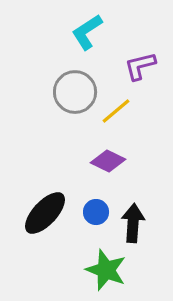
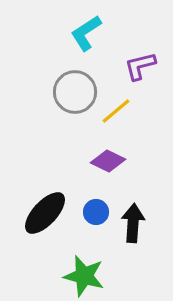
cyan L-shape: moved 1 px left, 1 px down
green star: moved 22 px left, 6 px down; rotated 6 degrees counterclockwise
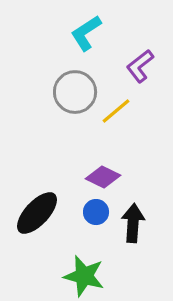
purple L-shape: rotated 24 degrees counterclockwise
purple diamond: moved 5 px left, 16 px down
black ellipse: moved 8 px left
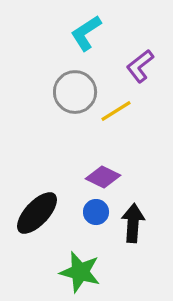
yellow line: rotated 8 degrees clockwise
green star: moved 4 px left, 4 px up
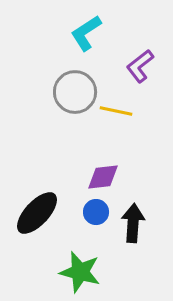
yellow line: rotated 44 degrees clockwise
purple diamond: rotated 32 degrees counterclockwise
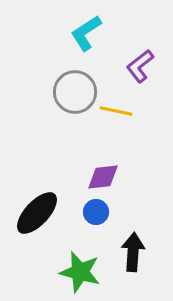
black arrow: moved 29 px down
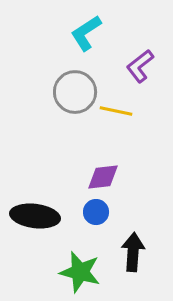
black ellipse: moved 2 px left, 3 px down; rotated 54 degrees clockwise
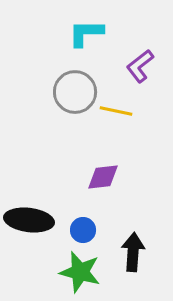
cyan L-shape: rotated 33 degrees clockwise
blue circle: moved 13 px left, 18 px down
black ellipse: moved 6 px left, 4 px down
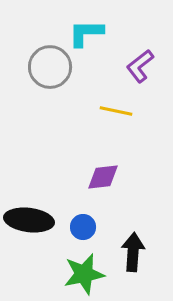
gray circle: moved 25 px left, 25 px up
blue circle: moved 3 px up
green star: moved 4 px right, 2 px down; rotated 27 degrees counterclockwise
